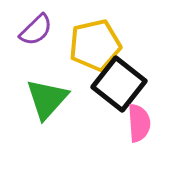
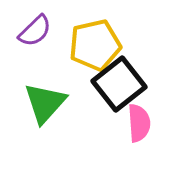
purple semicircle: moved 1 px left, 1 px down
black square: rotated 14 degrees clockwise
green triangle: moved 2 px left, 4 px down
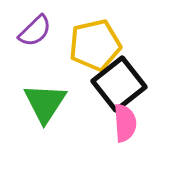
green triangle: rotated 9 degrees counterclockwise
pink semicircle: moved 14 px left
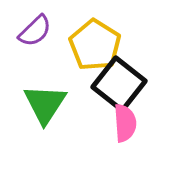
yellow pentagon: rotated 27 degrees counterclockwise
black square: rotated 14 degrees counterclockwise
green triangle: moved 1 px down
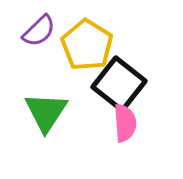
purple semicircle: moved 4 px right
yellow pentagon: moved 8 px left
green triangle: moved 1 px right, 8 px down
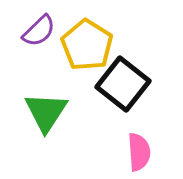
black square: moved 4 px right
pink semicircle: moved 14 px right, 29 px down
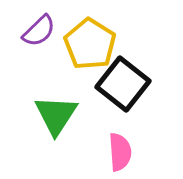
yellow pentagon: moved 3 px right, 1 px up
green triangle: moved 10 px right, 3 px down
pink semicircle: moved 19 px left
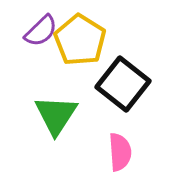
purple semicircle: moved 2 px right
yellow pentagon: moved 10 px left, 4 px up
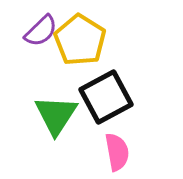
black square: moved 17 px left, 13 px down; rotated 24 degrees clockwise
pink semicircle: moved 3 px left; rotated 6 degrees counterclockwise
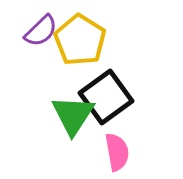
black square: rotated 8 degrees counterclockwise
green triangle: moved 17 px right
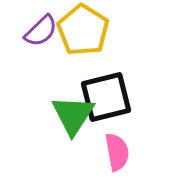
yellow pentagon: moved 3 px right, 10 px up
black square: rotated 22 degrees clockwise
